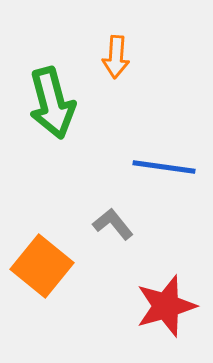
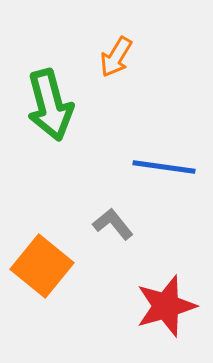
orange arrow: rotated 27 degrees clockwise
green arrow: moved 2 px left, 2 px down
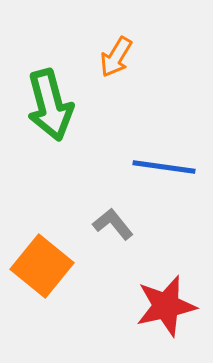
red star: rotated 4 degrees clockwise
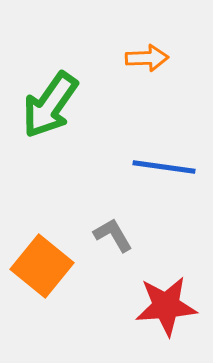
orange arrow: moved 31 px right, 1 px down; rotated 123 degrees counterclockwise
green arrow: rotated 50 degrees clockwise
gray L-shape: moved 11 px down; rotated 9 degrees clockwise
red star: rotated 8 degrees clockwise
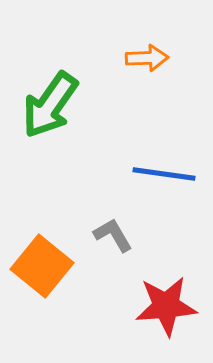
blue line: moved 7 px down
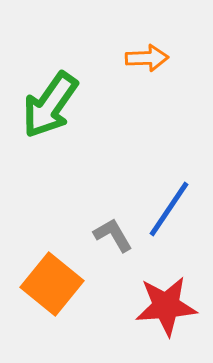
blue line: moved 5 px right, 35 px down; rotated 64 degrees counterclockwise
orange square: moved 10 px right, 18 px down
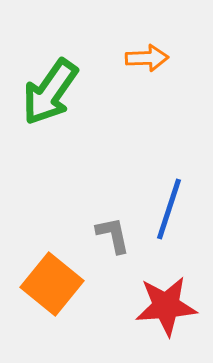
green arrow: moved 13 px up
blue line: rotated 16 degrees counterclockwise
gray L-shape: rotated 18 degrees clockwise
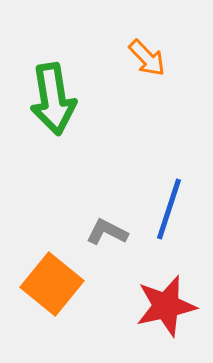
orange arrow: rotated 48 degrees clockwise
green arrow: moved 3 px right, 7 px down; rotated 44 degrees counterclockwise
gray L-shape: moved 6 px left, 3 px up; rotated 51 degrees counterclockwise
red star: rotated 8 degrees counterclockwise
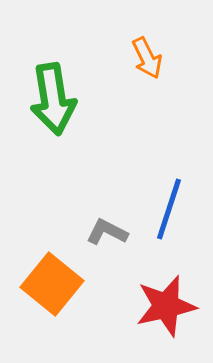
orange arrow: rotated 18 degrees clockwise
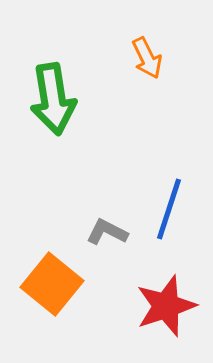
red star: rotated 6 degrees counterclockwise
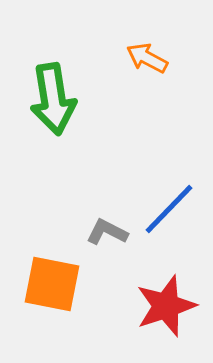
orange arrow: rotated 144 degrees clockwise
blue line: rotated 26 degrees clockwise
orange square: rotated 28 degrees counterclockwise
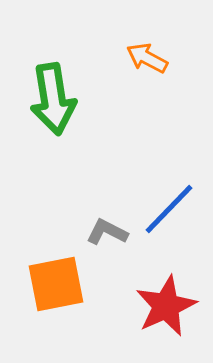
orange square: moved 4 px right; rotated 22 degrees counterclockwise
red star: rotated 6 degrees counterclockwise
